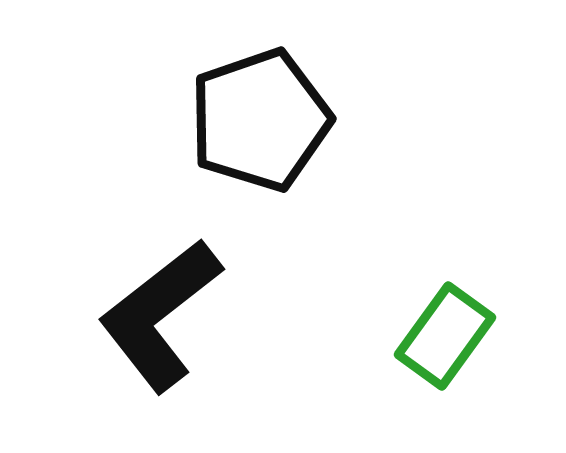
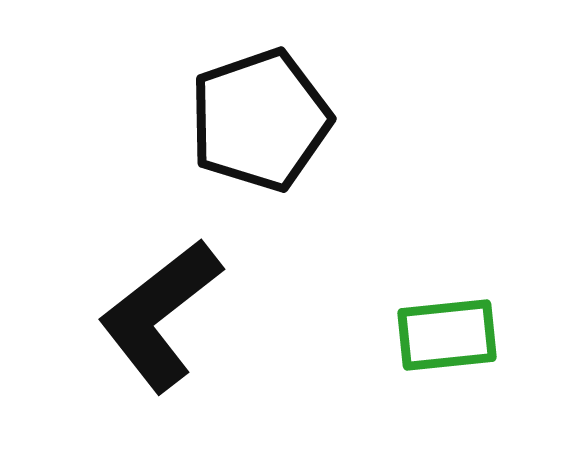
green rectangle: moved 2 px right, 1 px up; rotated 48 degrees clockwise
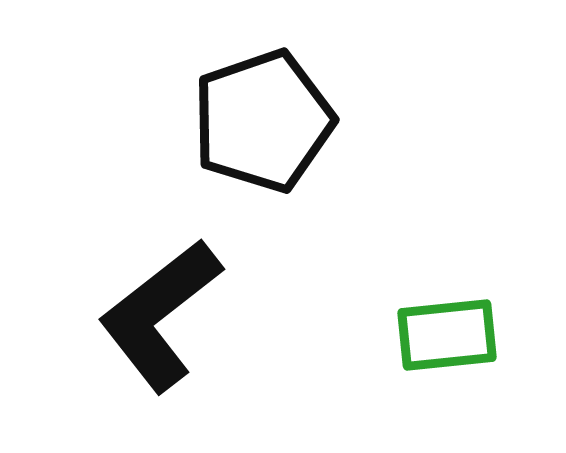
black pentagon: moved 3 px right, 1 px down
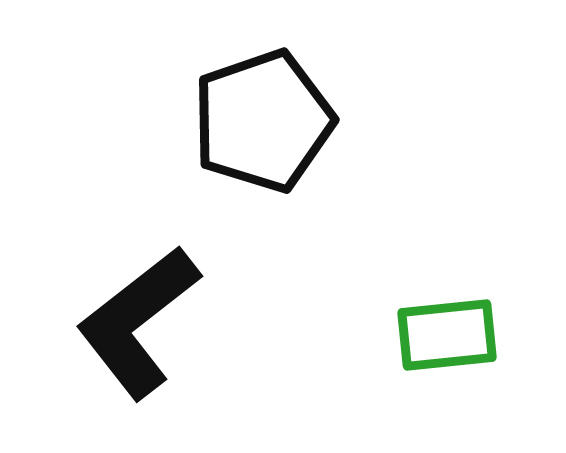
black L-shape: moved 22 px left, 7 px down
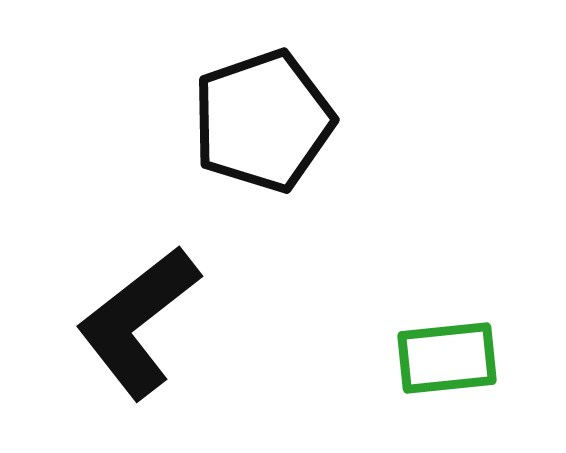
green rectangle: moved 23 px down
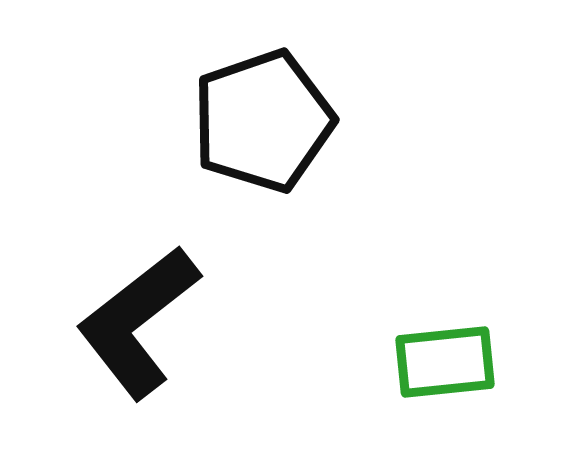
green rectangle: moved 2 px left, 4 px down
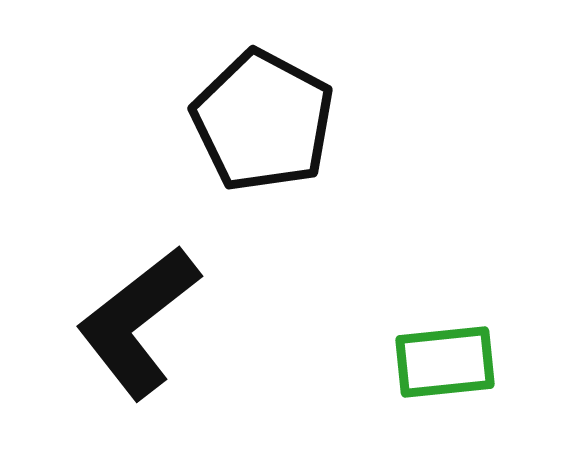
black pentagon: rotated 25 degrees counterclockwise
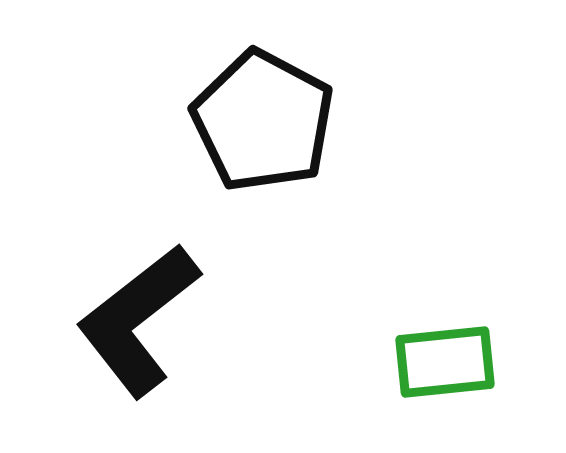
black L-shape: moved 2 px up
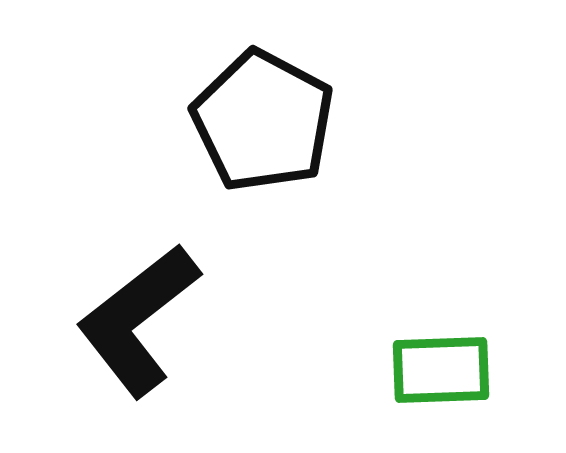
green rectangle: moved 4 px left, 8 px down; rotated 4 degrees clockwise
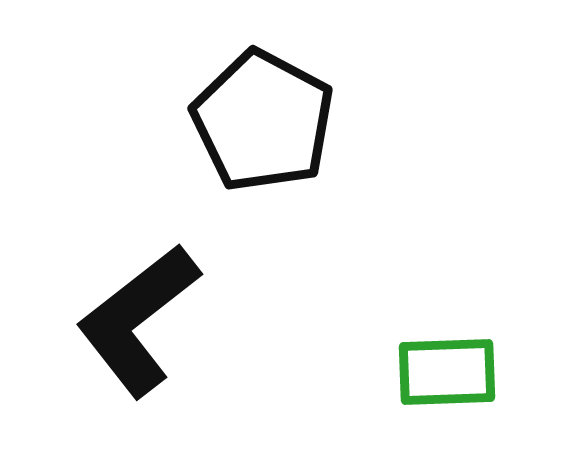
green rectangle: moved 6 px right, 2 px down
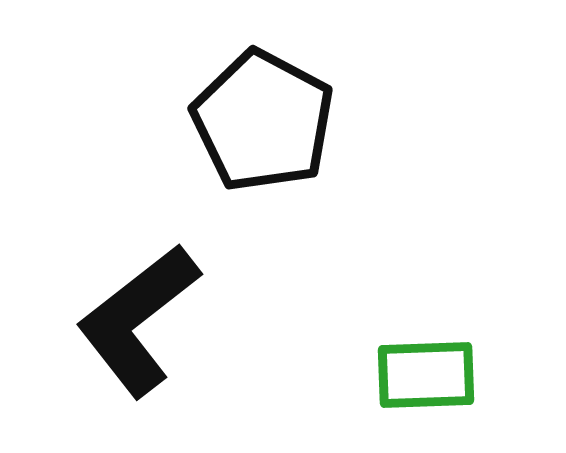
green rectangle: moved 21 px left, 3 px down
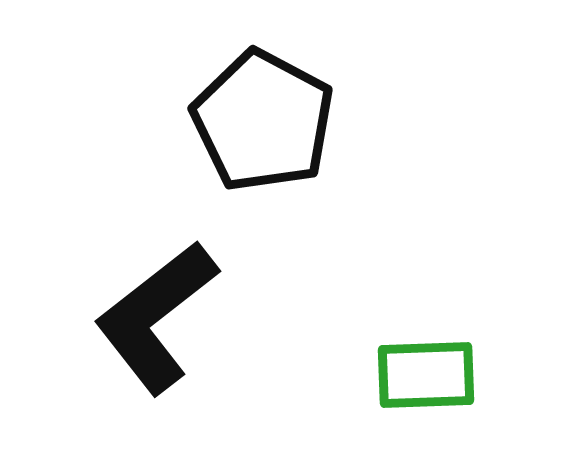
black L-shape: moved 18 px right, 3 px up
